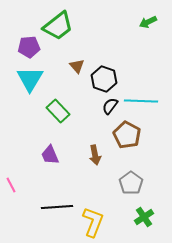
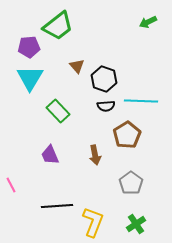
cyan triangle: moved 1 px up
black semicircle: moved 4 px left; rotated 132 degrees counterclockwise
brown pentagon: rotated 12 degrees clockwise
black line: moved 1 px up
green cross: moved 8 px left, 7 px down
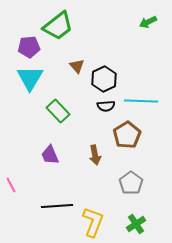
black hexagon: rotated 15 degrees clockwise
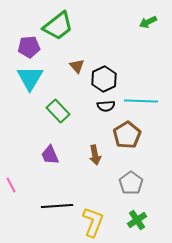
green cross: moved 1 px right, 4 px up
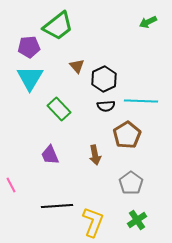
green rectangle: moved 1 px right, 2 px up
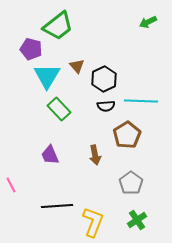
purple pentagon: moved 2 px right, 2 px down; rotated 20 degrees clockwise
cyan triangle: moved 17 px right, 2 px up
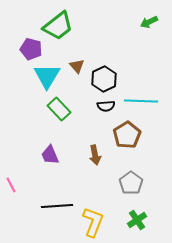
green arrow: moved 1 px right
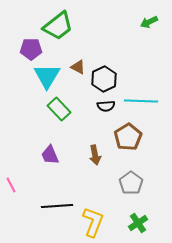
purple pentagon: rotated 15 degrees counterclockwise
brown triangle: moved 1 px right, 1 px down; rotated 21 degrees counterclockwise
brown pentagon: moved 1 px right, 2 px down
green cross: moved 1 px right, 3 px down
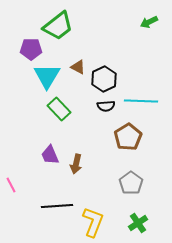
brown arrow: moved 19 px left, 9 px down; rotated 24 degrees clockwise
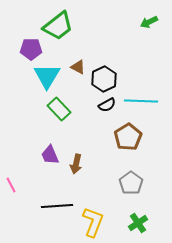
black semicircle: moved 1 px right, 1 px up; rotated 24 degrees counterclockwise
